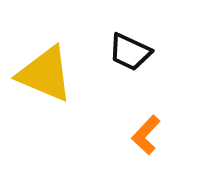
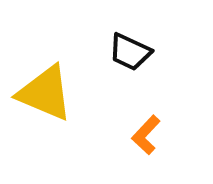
yellow triangle: moved 19 px down
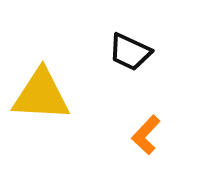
yellow triangle: moved 4 px left, 2 px down; rotated 20 degrees counterclockwise
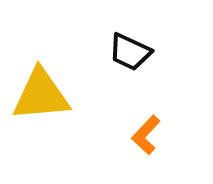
yellow triangle: rotated 8 degrees counterclockwise
